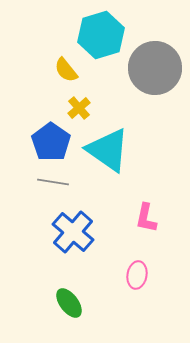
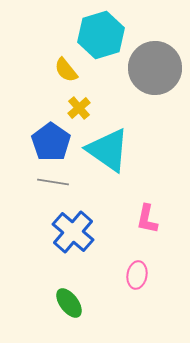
pink L-shape: moved 1 px right, 1 px down
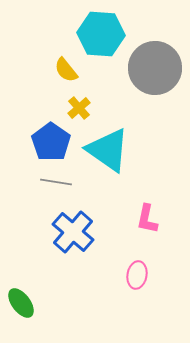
cyan hexagon: moved 1 px up; rotated 21 degrees clockwise
gray line: moved 3 px right
green ellipse: moved 48 px left
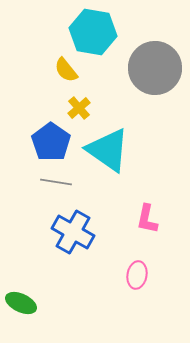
cyan hexagon: moved 8 px left, 2 px up; rotated 6 degrees clockwise
blue cross: rotated 12 degrees counterclockwise
green ellipse: rotated 28 degrees counterclockwise
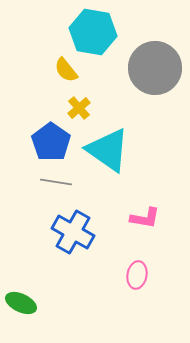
pink L-shape: moved 2 px left, 1 px up; rotated 92 degrees counterclockwise
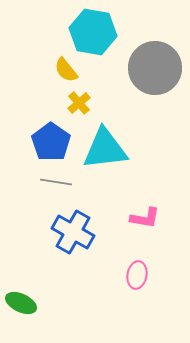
yellow cross: moved 5 px up
cyan triangle: moved 3 px left, 1 px up; rotated 42 degrees counterclockwise
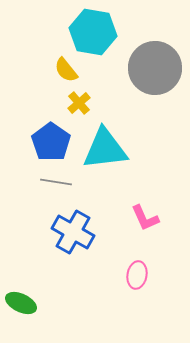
pink L-shape: rotated 56 degrees clockwise
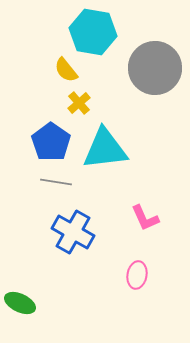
green ellipse: moved 1 px left
